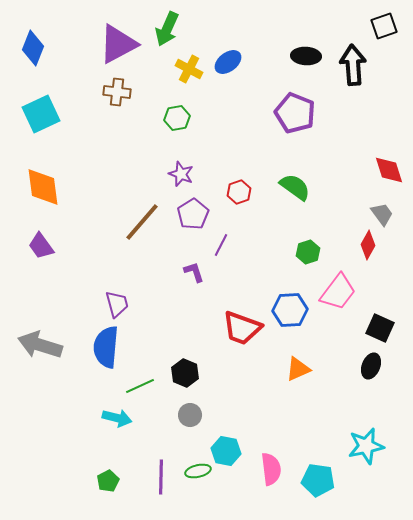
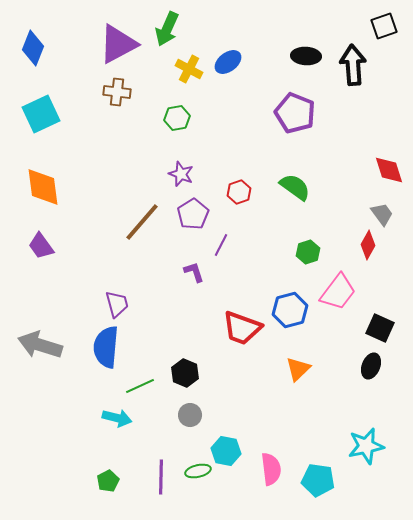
blue hexagon at (290, 310): rotated 12 degrees counterclockwise
orange triangle at (298, 369): rotated 20 degrees counterclockwise
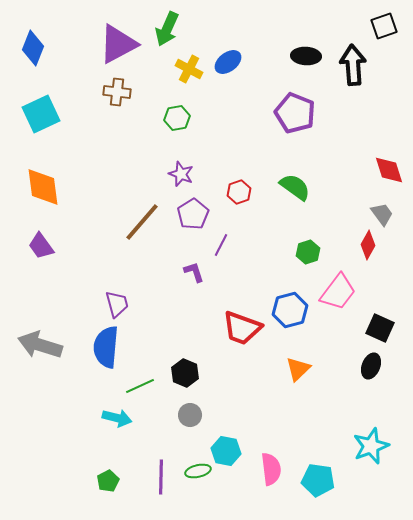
cyan star at (366, 446): moved 5 px right; rotated 9 degrees counterclockwise
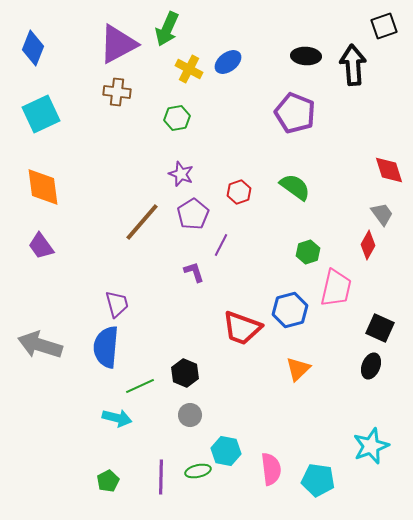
pink trapezoid at (338, 292): moved 2 px left, 4 px up; rotated 24 degrees counterclockwise
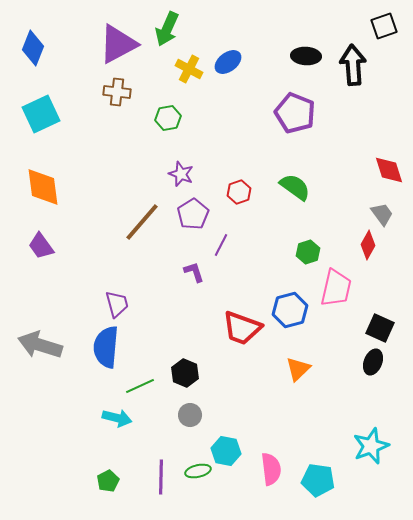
green hexagon at (177, 118): moved 9 px left
black ellipse at (371, 366): moved 2 px right, 4 px up
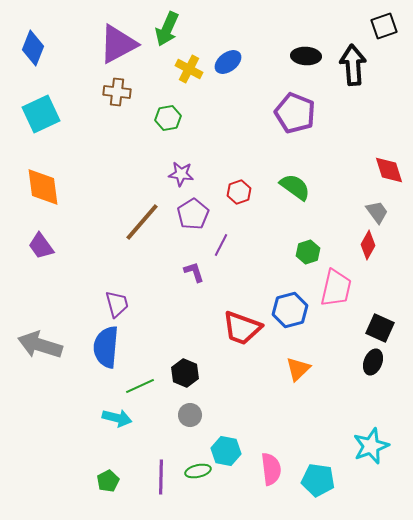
purple star at (181, 174): rotated 15 degrees counterclockwise
gray trapezoid at (382, 214): moved 5 px left, 2 px up
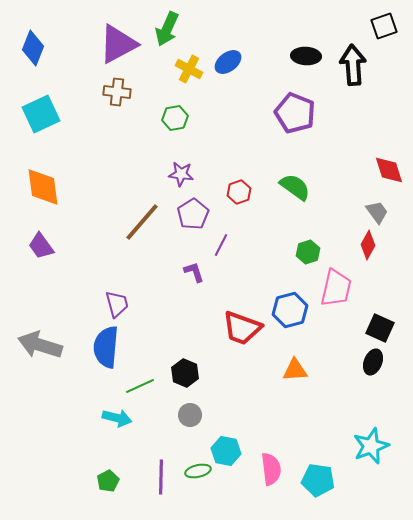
green hexagon at (168, 118): moved 7 px right
orange triangle at (298, 369): moved 3 px left, 1 px down; rotated 40 degrees clockwise
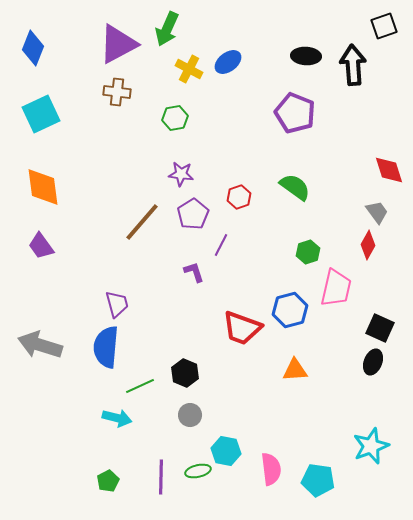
red hexagon at (239, 192): moved 5 px down
